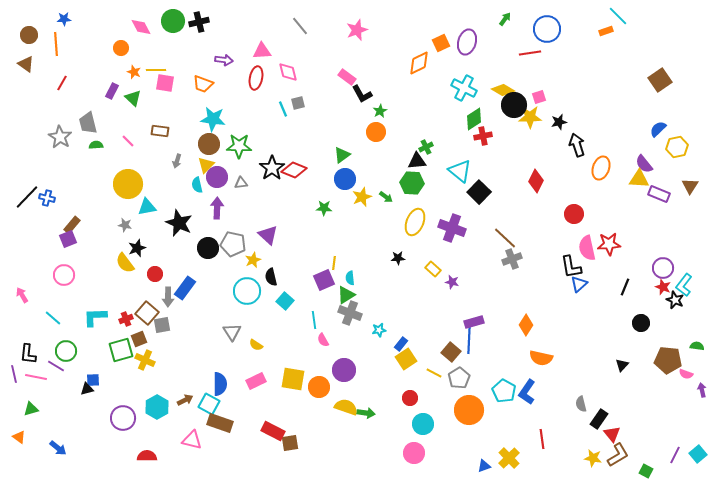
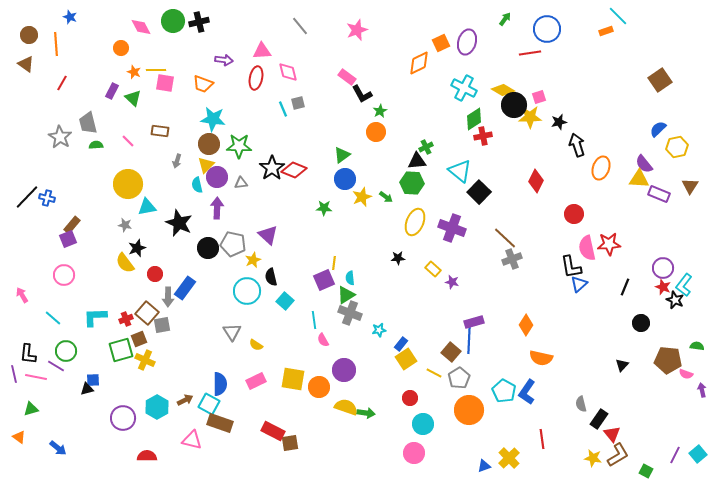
blue star at (64, 19): moved 6 px right, 2 px up; rotated 24 degrees clockwise
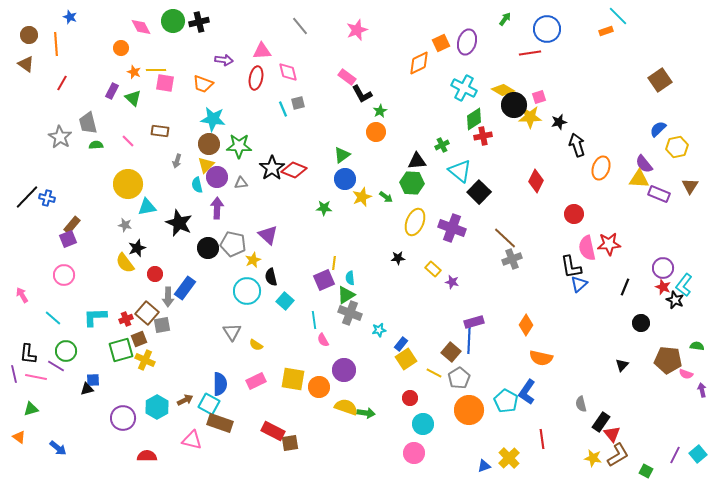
green cross at (426, 147): moved 16 px right, 2 px up
cyan pentagon at (504, 391): moved 2 px right, 10 px down
black rectangle at (599, 419): moved 2 px right, 3 px down
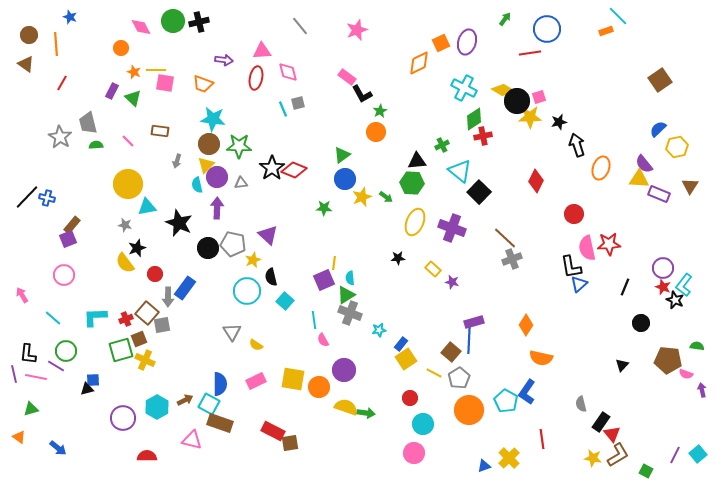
black circle at (514, 105): moved 3 px right, 4 px up
